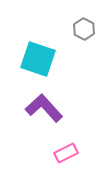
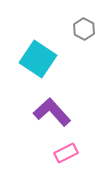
cyan square: rotated 15 degrees clockwise
purple L-shape: moved 8 px right, 4 px down
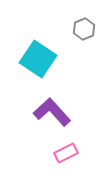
gray hexagon: rotated 10 degrees clockwise
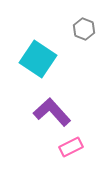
gray hexagon: rotated 15 degrees counterclockwise
pink rectangle: moved 5 px right, 6 px up
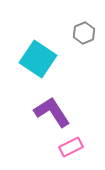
gray hexagon: moved 4 px down; rotated 15 degrees clockwise
purple L-shape: rotated 9 degrees clockwise
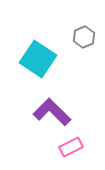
gray hexagon: moved 4 px down
purple L-shape: rotated 12 degrees counterclockwise
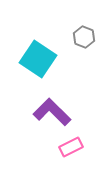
gray hexagon: rotated 15 degrees counterclockwise
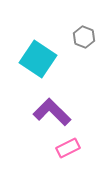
pink rectangle: moved 3 px left, 1 px down
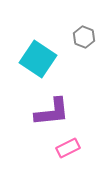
purple L-shape: rotated 129 degrees clockwise
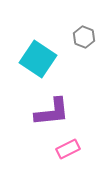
pink rectangle: moved 1 px down
